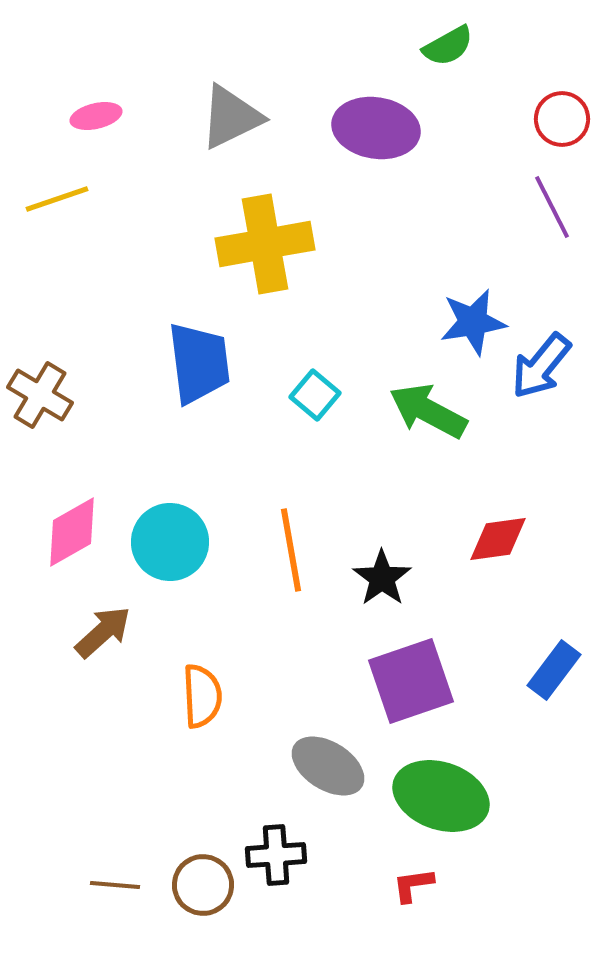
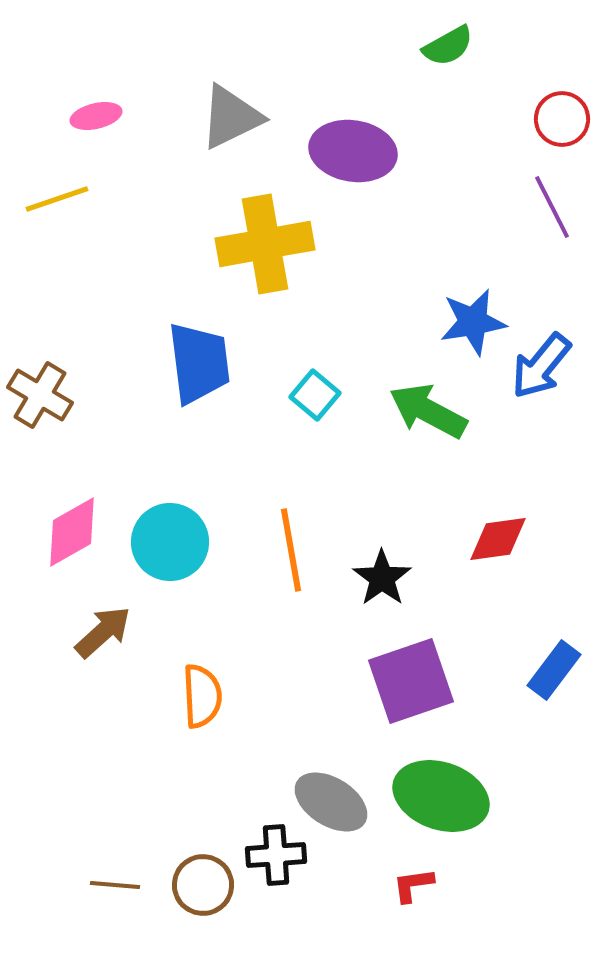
purple ellipse: moved 23 px left, 23 px down
gray ellipse: moved 3 px right, 36 px down
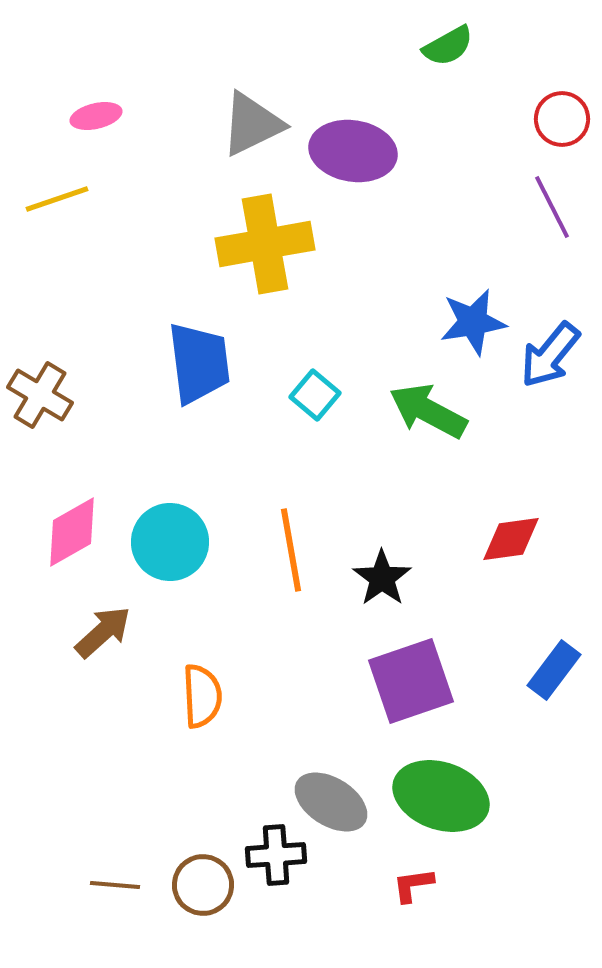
gray triangle: moved 21 px right, 7 px down
blue arrow: moved 9 px right, 11 px up
red diamond: moved 13 px right
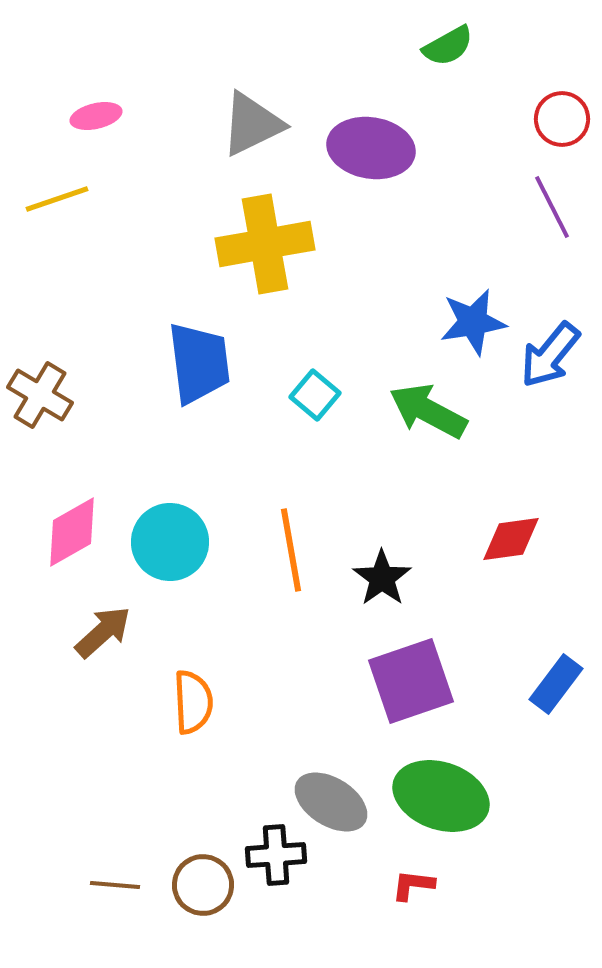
purple ellipse: moved 18 px right, 3 px up
blue rectangle: moved 2 px right, 14 px down
orange semicircle: moved 9 px left, 6 px down
red L-shape: rotated 15 degrees clockwise
